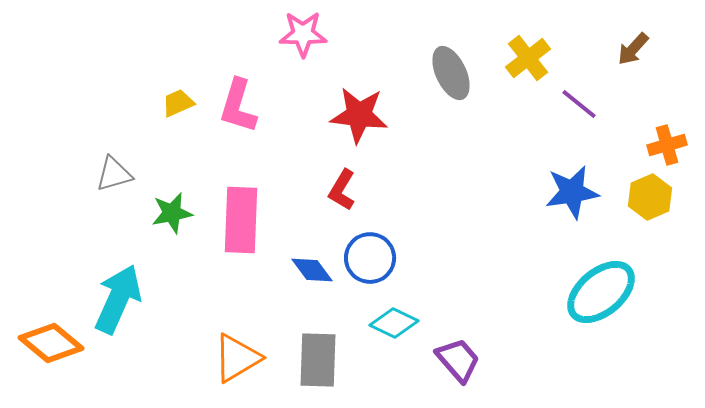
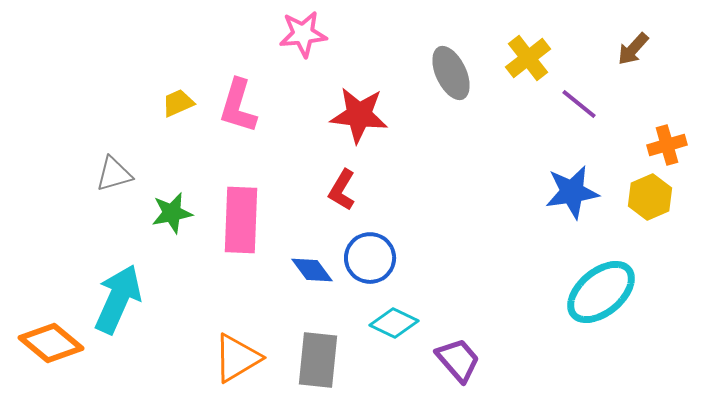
pink star: rotated 6 degrees counterclockwise
gray rectangle: rotated 4 degrees clockwise
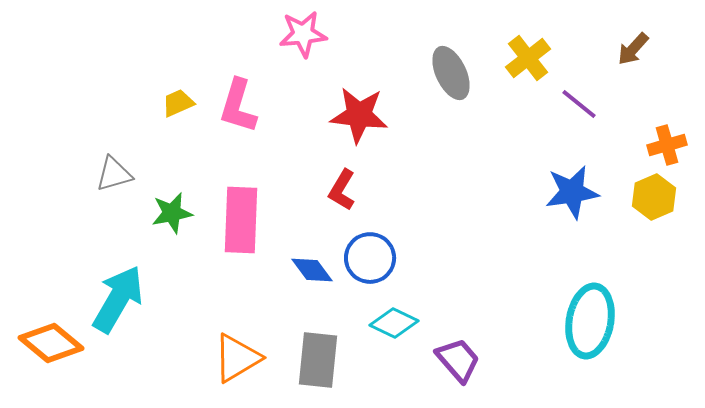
yellow hexagon: moved 4 px right
cyan ellipse: moved 11 px left, 29 px down; rotated 40 degrees counterclockwise
cyan arrow: rotated 6 degrees clockwise
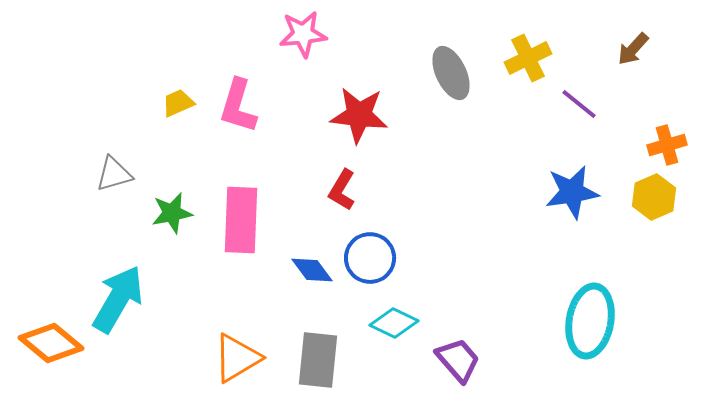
yellow cross: rotated 12 degrees clockwise
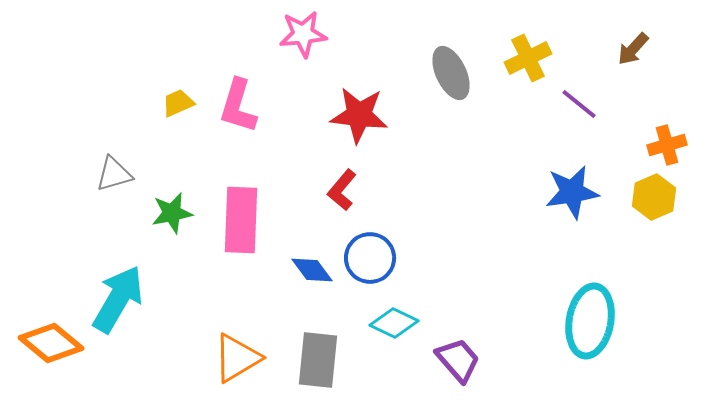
red L-shape: rotated 9 degrees clockwise
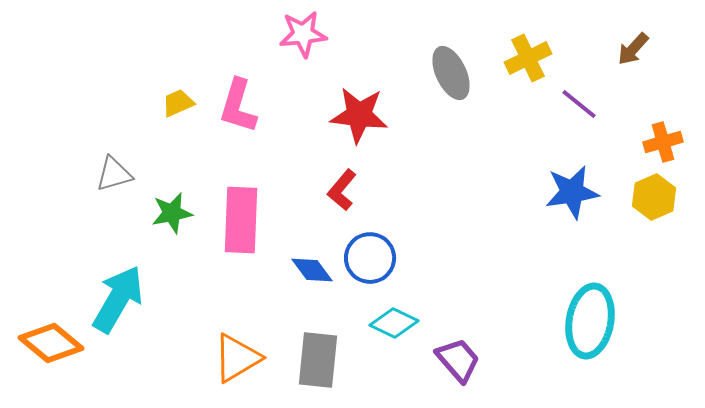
orange cross: moved 4 px left, 3 px up
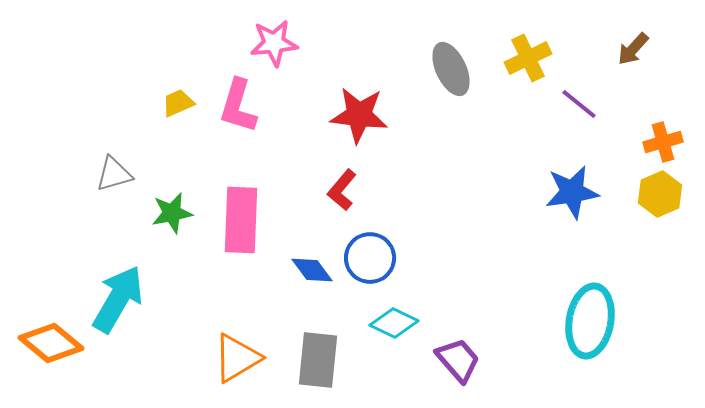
pink star: moved 29 px left, 9 px down
gray ellipse: moved 4 px up
yellow hexagon: moved 6 px right, 3 px up
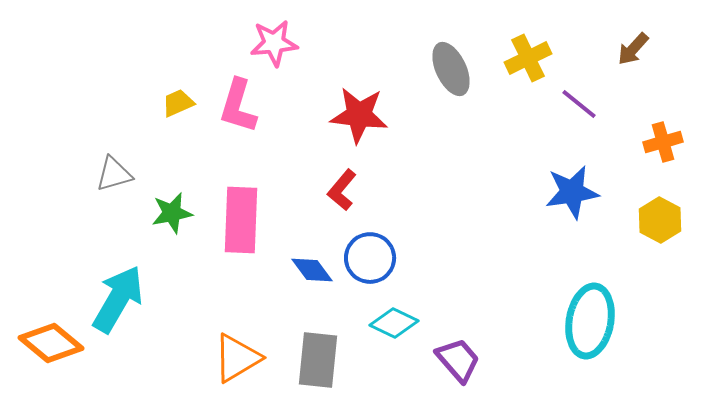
yellow hexagon: moved 26 px down; rotated 9 degrees counterclockwise
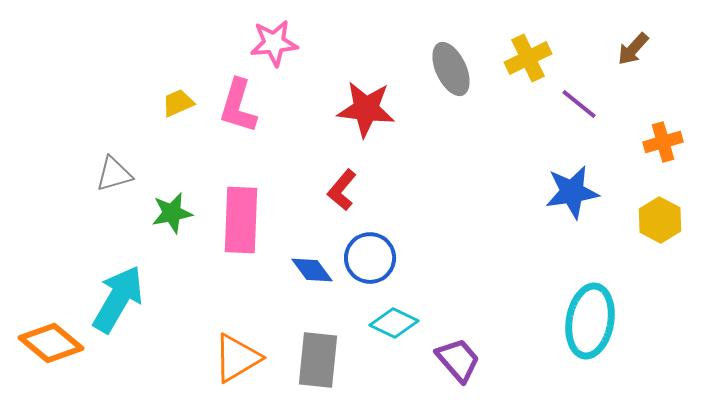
red star: moved 7 px right, 6 px up
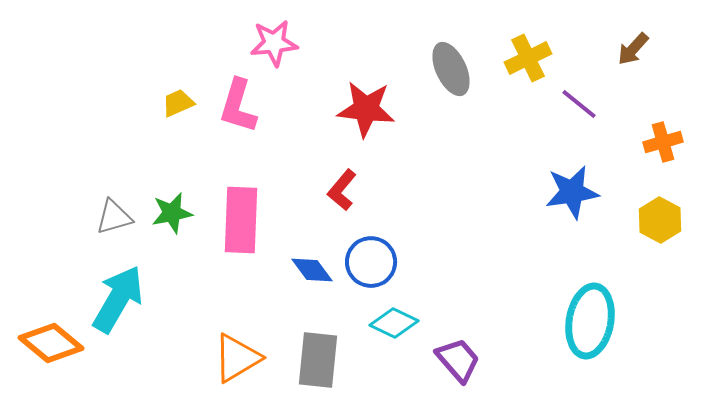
gray triangle: moved 43 px down
blue circle: moved 1 px right, 4 px down
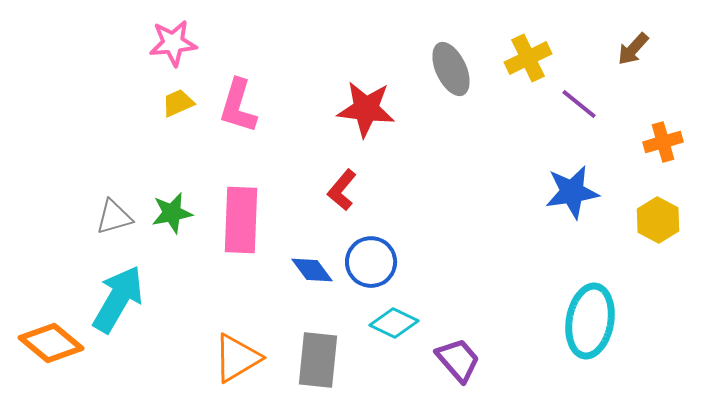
pink star: moved 101 px left
yellow hexagon: moved 2 px left
